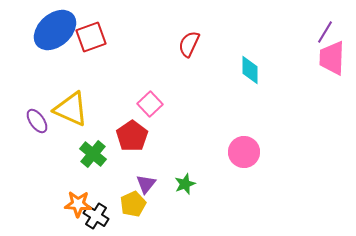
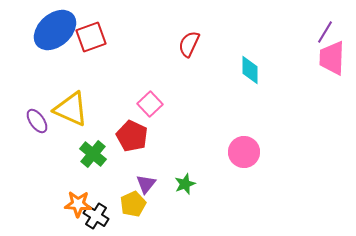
red pentagon: rotated 12 degrees counterclockwise
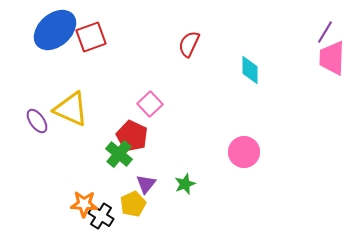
green cross: moved 26 px right
orange star: moved 6 px right
black cross: moved 5 px right
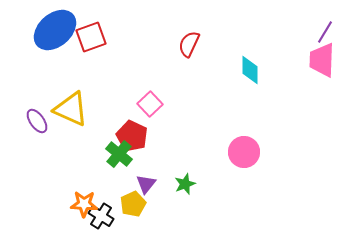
pink trapezoid: moved 10 px left, 2 px down
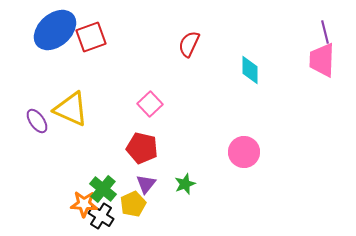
purple line: rotated 45 degrees counterclockwise
red pentagon: moved 10 px right, 12 px down; rotated 12 degrees counterclockwise
green cross: moved 16 px left, 35 px down
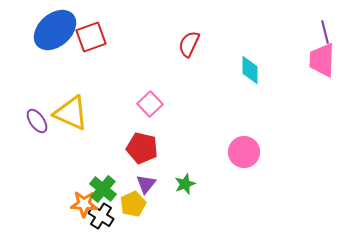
yellow triangle: moved 4 px down
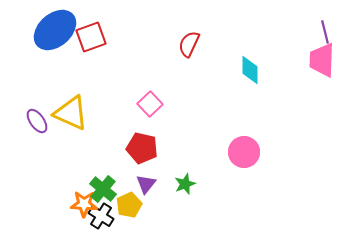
yellow pentagon: moved 4 px left, 1 px down
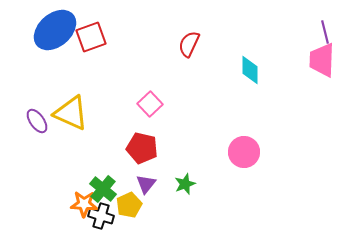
black cross: rotated 15 degrees counterclockwise
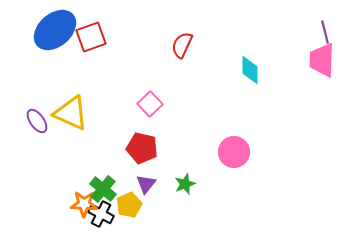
red semicircle: moved 7 px left, 1 px down
pink circle: moved 10 px left
black cross: moved 2 px up; rotated 10 degrees clockwise
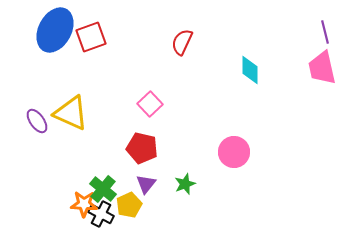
blue ellipse: rotated 21 degrees counterclockwise
red semicircle: moved 3 px up
pink trapezoid: moved 8 px down; rotated 15 degrees counterclockwise
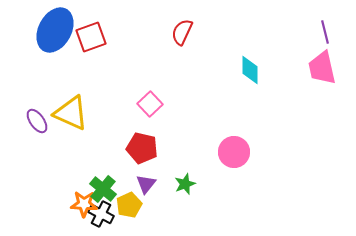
red semicircle: moved 10 px up
